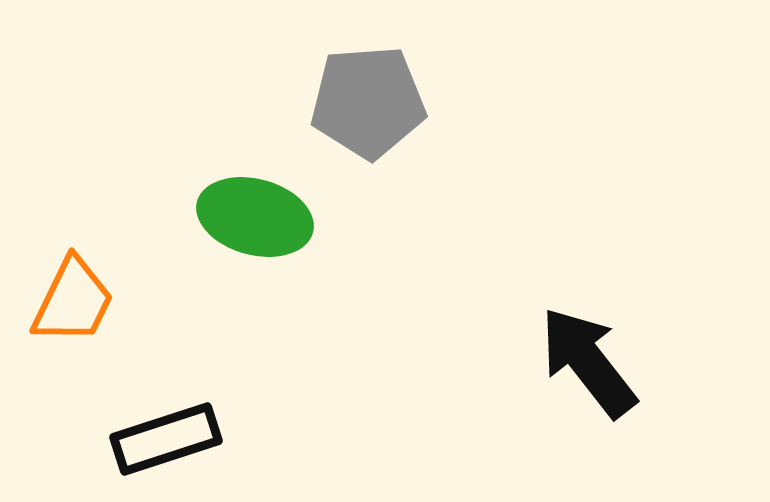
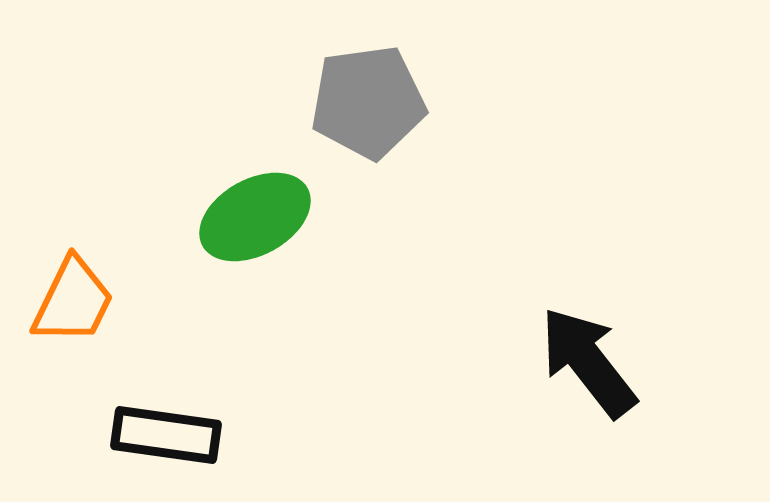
gray pentagon: rotated 4 degrees counterclockwise
green ellipse: rotated 44 degrees counterclockwise
black rectangle: moved 4 px up; rotated 26 degrees clockwise
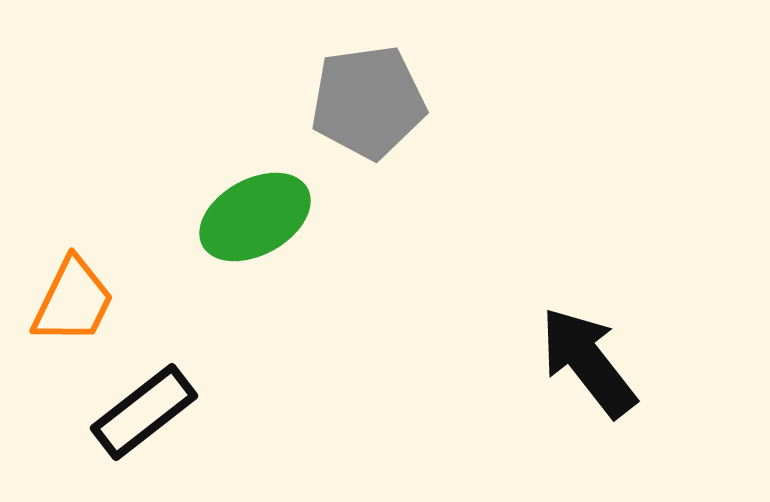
black rectangle: moved 22 px left, 23 px up; rotated 46 degrees counterclockwise
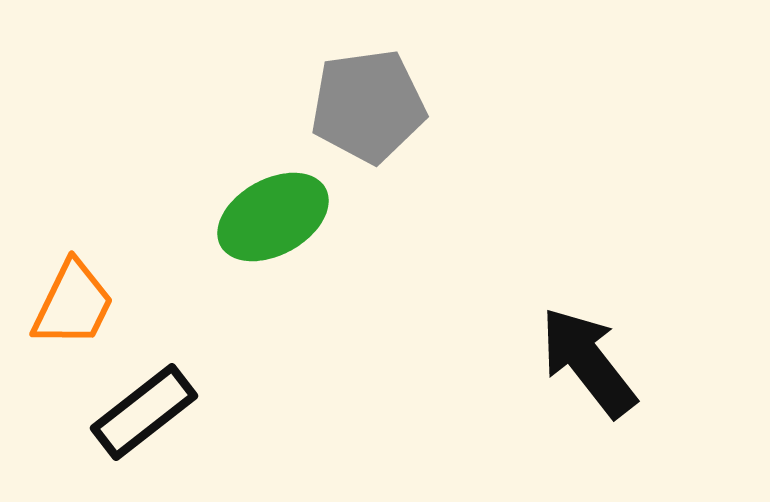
gray pentagon: moved 4 px down
green ellipse: moved 18 px right
orange trapezoid: moved 3 px down
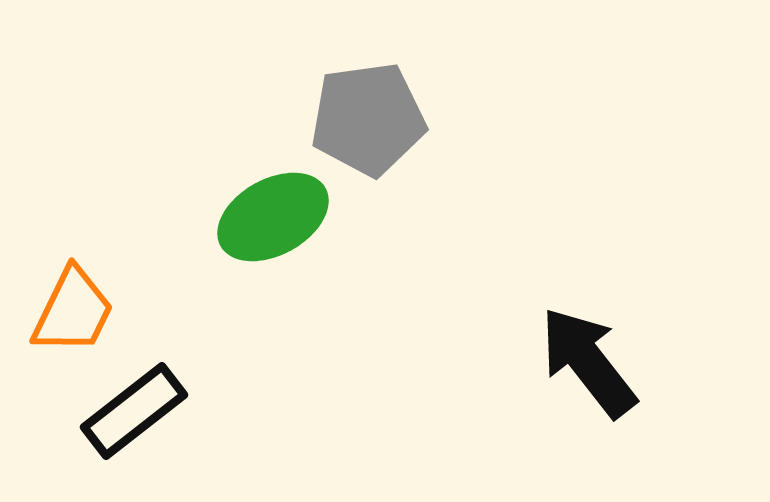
gray pentagon: moved 13 px down
orange trapezoid: moved 7 px down
black rectangle: moved 10 px left, 1 px up
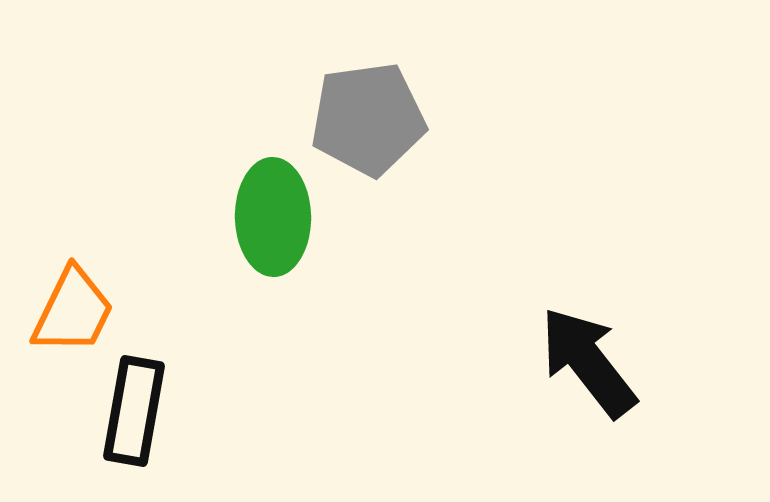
green ellipse: rotated 62 degrees counterclockwise
black rectangle: rotated 42 degrees counterclockwise
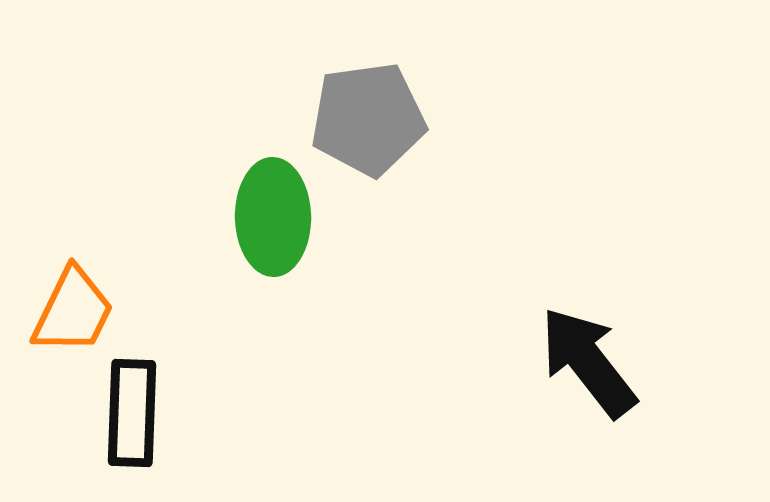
black rectangle: moved 2 px left, 2 px down; rotated 8 degrees counterclockwise
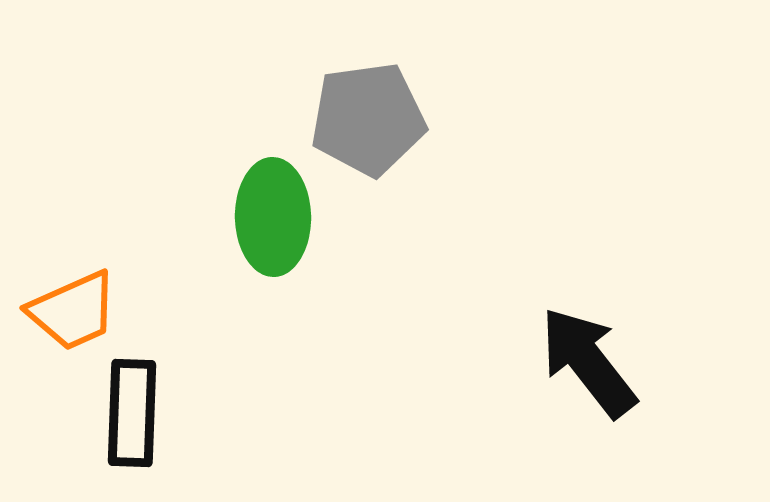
orange trapezoid: rotated 40 degrees clockwise
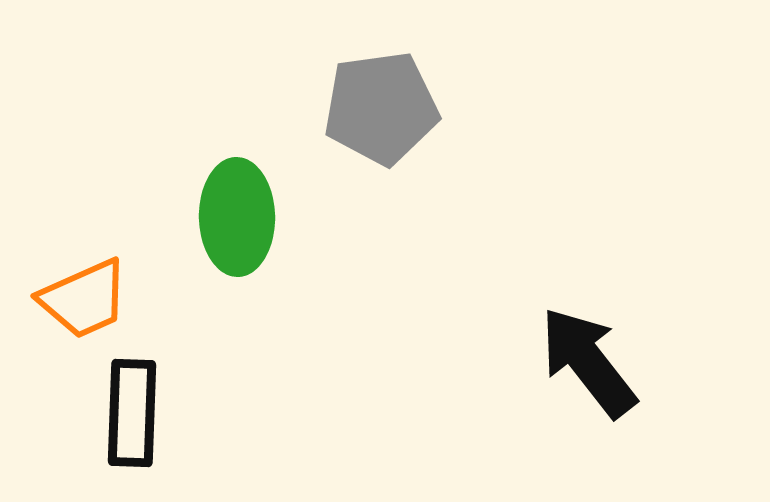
gray pentagon: moved 13 px right, 11 px up
green ellipse: moved 36 px left
orange trapezoid: moved 11 px right, 12 px up
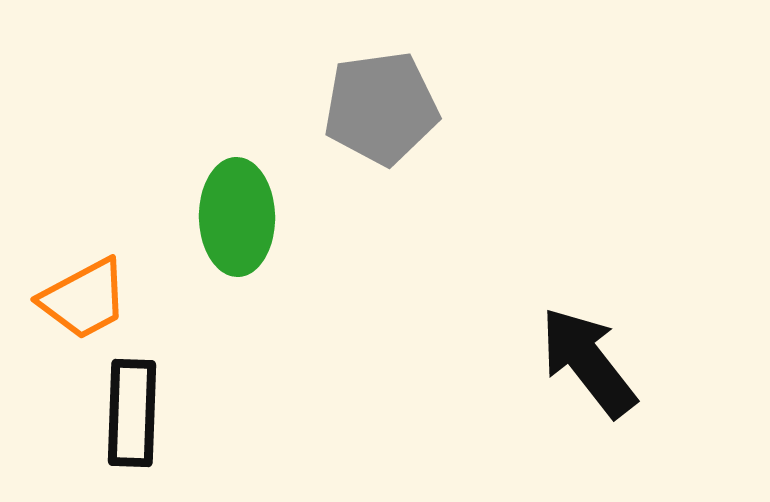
orange trapezoid: rotated 4 degrees counterclockwise
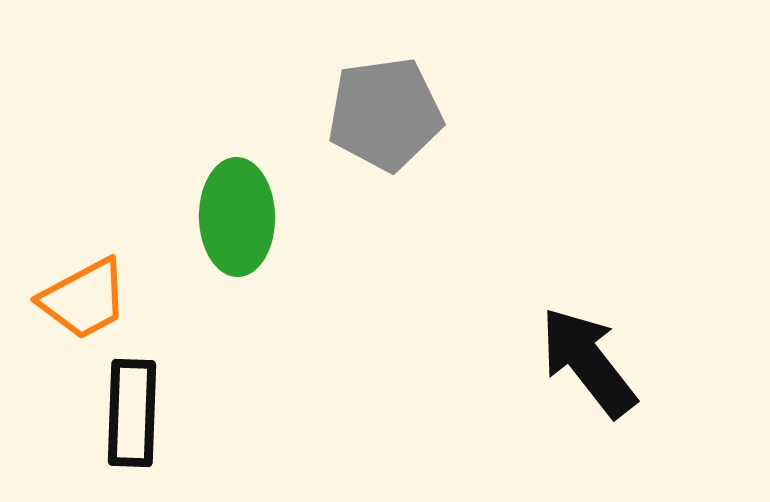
gray pentagon: moved 4 px right, 6 px down
